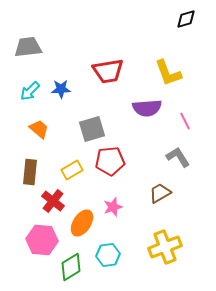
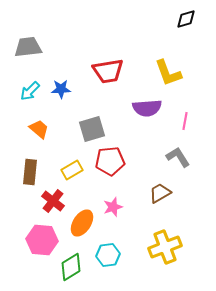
pink line: rotated 36 degrees clockwise
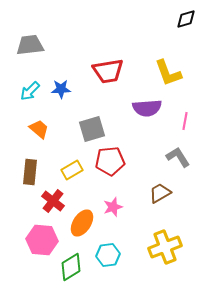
gray trapezoid: moved 2 px right, 2 px up
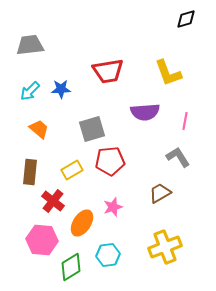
purple semicircle: moved 2 px left, 4 px down
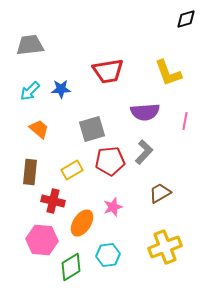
gray L-shape: moved 34 px left, 5 px up; rotated 75 degrees clockwise
red cross: rotated 25 degrees counterclockwise
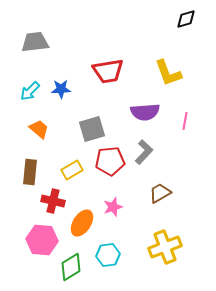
gray trapezoid: moved 5 px right, 3 px up
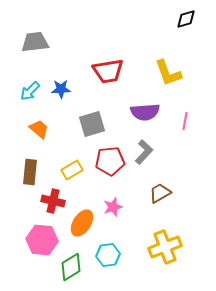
gray square: moved 5 px up
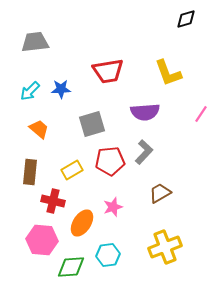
pink line: moved 16 px right, 7 px up; rotated 24 degrees clockwise
green diamond: rotated 28 degrees clockwise
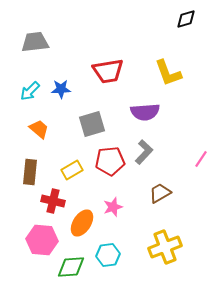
pink line: moved 45 px down
